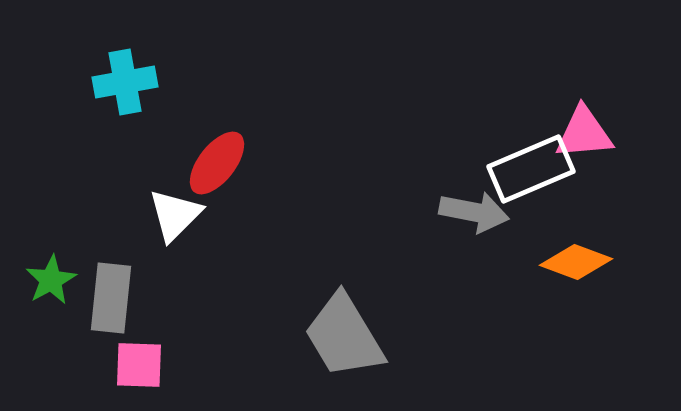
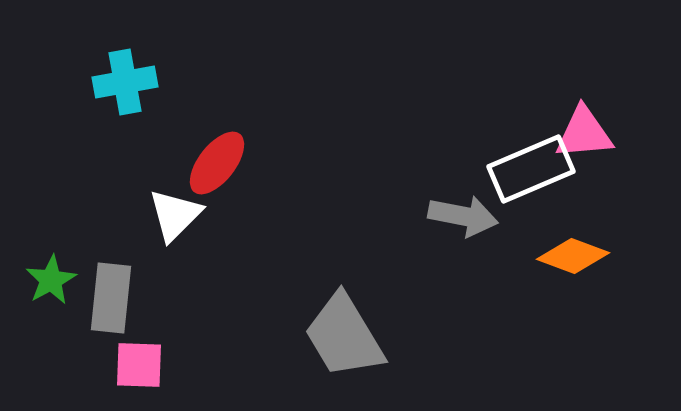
gray arrow: moved 11 px left, 4 px down
orange diamond: moved 3 px left, 6 px up
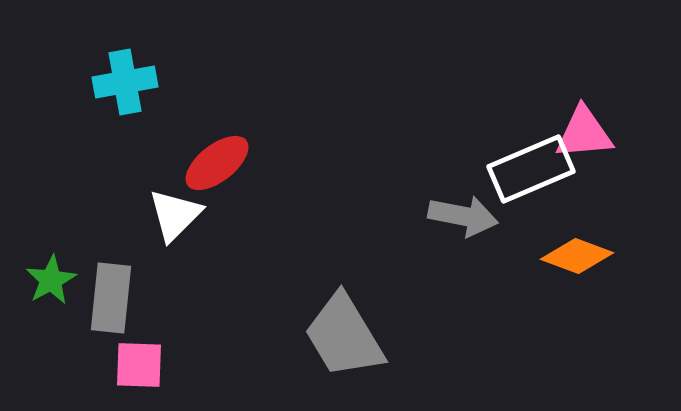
red ellipse: rotated 14 degrees clockwise
orange diamond: moved 4 px right
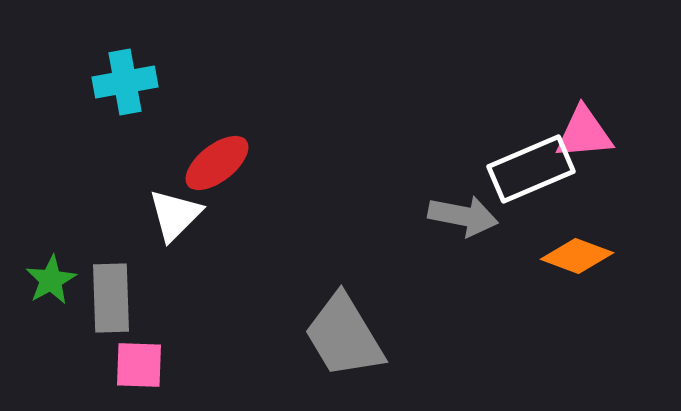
gray rectangle: rotated 8 degrees counterclockwise
